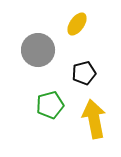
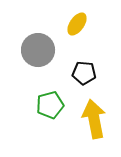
black pentagon: rotated 20 degrees clockwise
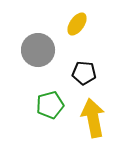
yellow arrow: moved 1 px left, 1 px up
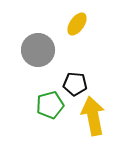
black pentagon: moved 9 px left, 11 px down
yellow arrow: moved 2 px up
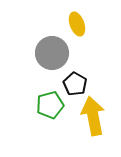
yellow ellipse: rotated 55 degrees counterclockwise
gray circle: moved 14 px right, 3 px down
black pentagon: rotated 25 degrees clockwise
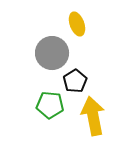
black pentagon: moved 3 px up; rotated 10 degrees clockwise
green pentagon: rotated 20 degrees clockwise
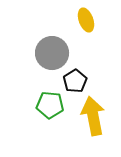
yellow ellipse: moved 9 px right, 4 px up
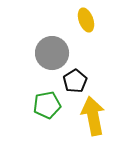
green pentagon: moved 3 px left; rotated 16 degrees counterclockwise
